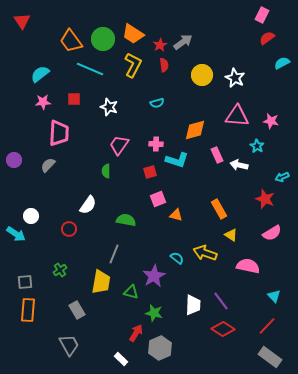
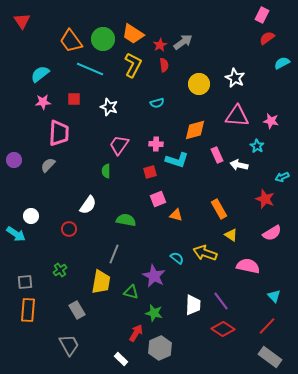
yellow circle at (202, 75): moved 3 px left, 9 px down
purple star at (154, 276): rotated 15 degrees counterclockwise
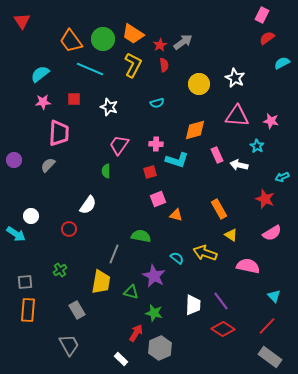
green semicircle at (126, 220): moved 15 px right, 16 px down
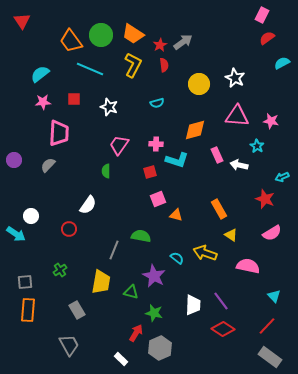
green circle at (103, 39): moved 2 px left, 4 px up
gray line at (114, 254): moved 4 px up
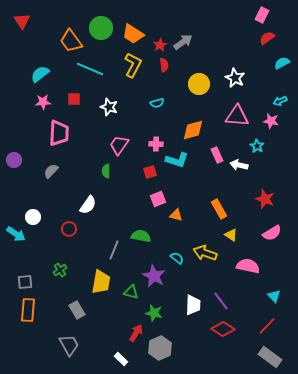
green circle at (101, 35): moved 7 px up
orange diamond at (195, 130): moved 2 px left
gray semicircle at (48, 165): moved 3 px right, 6 px down
cyan arrow at (282, 177): moved 2 px left, 76 px up
white circle at (31, 216): moved 2 px right, 1 px down
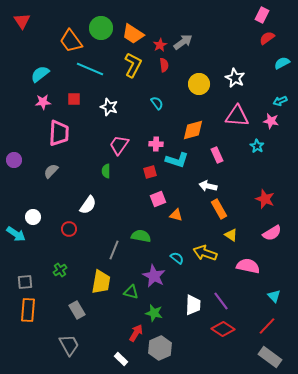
cyan semicircle at (157, 103): rotated 112 degrees counterclockwise
white arrow at (239, 165): moved 31 px left, 21 px down
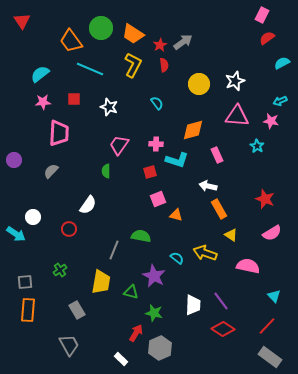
white star at (235, 78): moved 3 px down; rotated 24 degrees clockwise
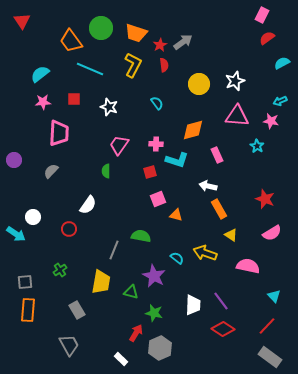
orange trapezoid at (133, 34): moved 3 px right, 1 px up; rotated 15 degrees counterclockwise
